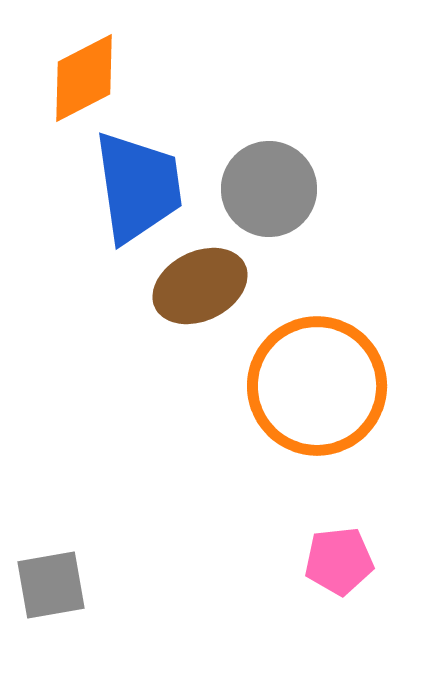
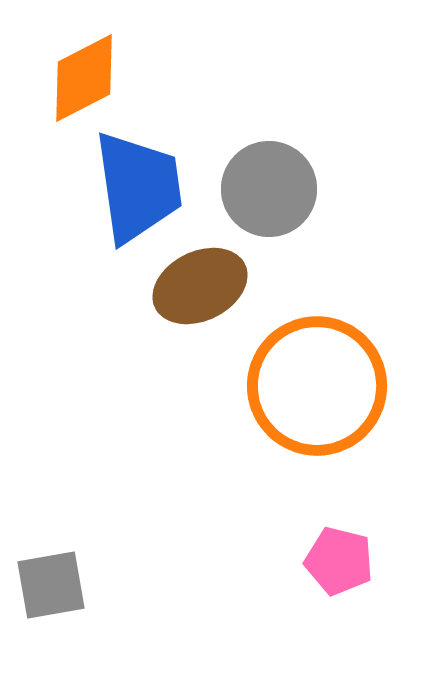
pink pentagon: rotated 20 degrees clockwise
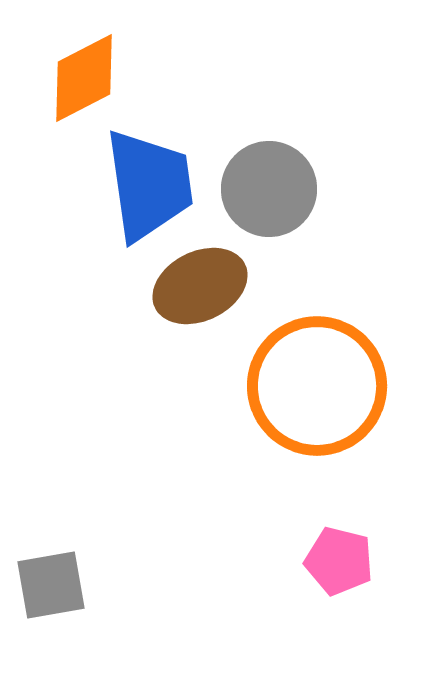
blue trapezoid: moved 11 px right, 2 px up
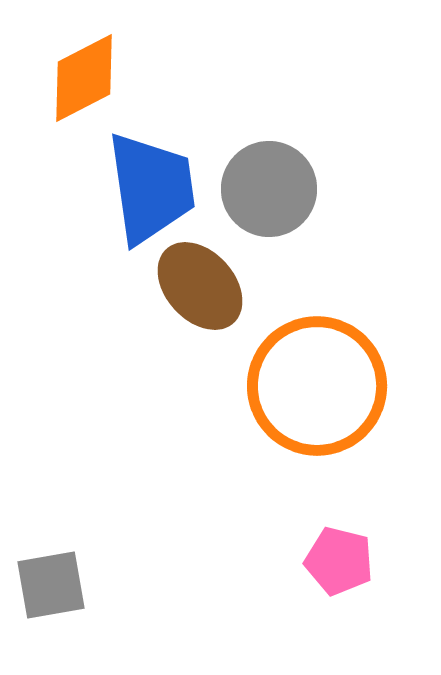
blue trapezoid: moved 2 px right, 3 px down
brown ellipse: rotated 74 degrees clockwise
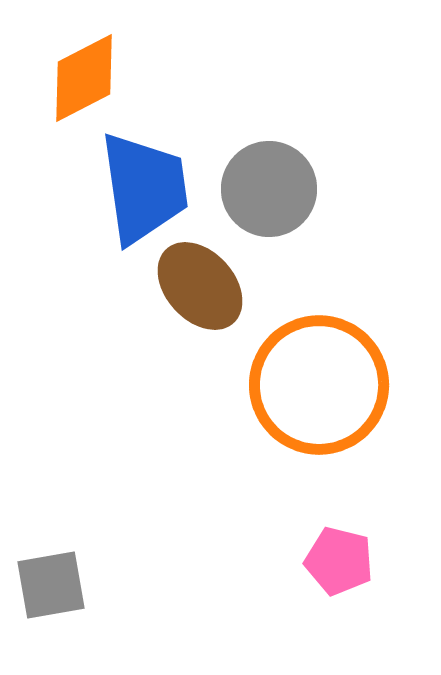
blue trapezoid: moved 7 px left
orange circle: moved 2 px right, 1 px up
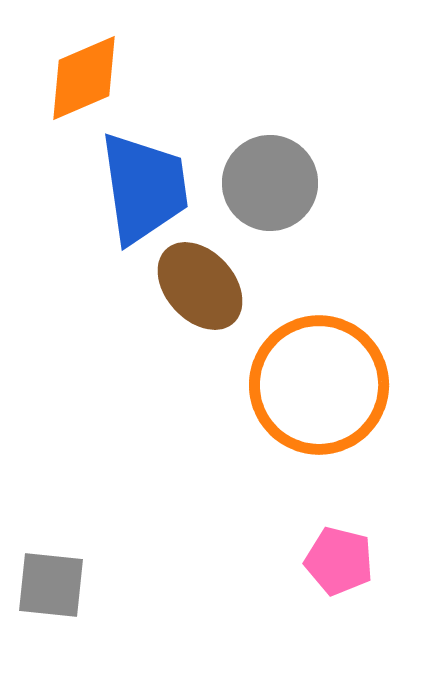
orange diamond: rotated 4 degrees clockwise
gray circle: moved 1 px right, 6 px up
gray square: rotated 16 degrees clockwise
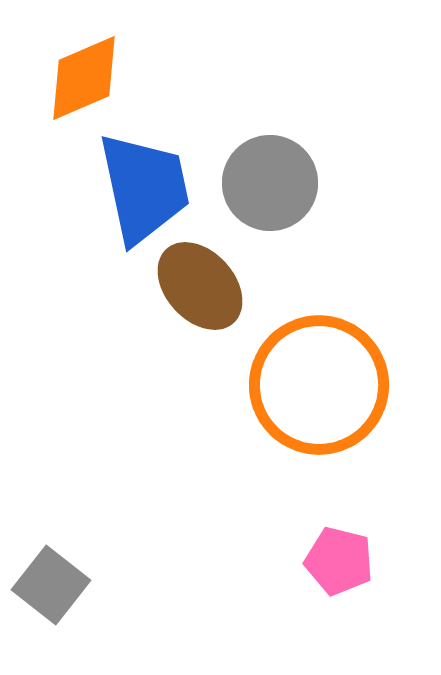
blue trapezoid: rotated 4 degrees counterclockwise
gray square: rotated 32 degrees clockwise
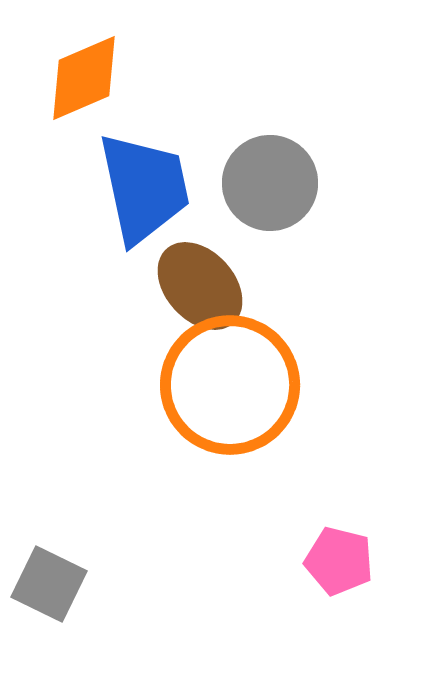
orange circle: moved 89 px left
gray square: moved 2 px left, 1 px up; rotated 12 degrees counterclockwise
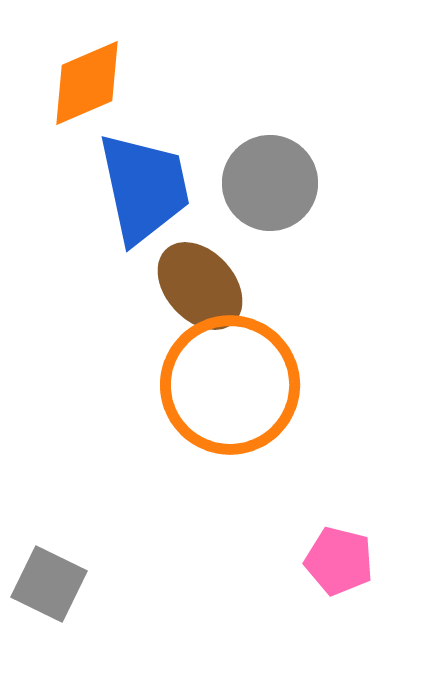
orange diamond: moved 3 px right, 5 px down
